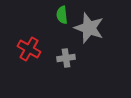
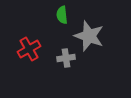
gray star: moved 8 px down
red cross: rotated 30 degrees clockwise
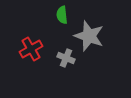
red cross: moved 2 px right
gray cross: rotated 30 degrees clockwise
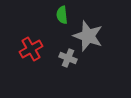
gray star: moved 1 px left
gray cross: moved 2 px right
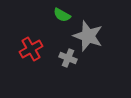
green semicircle: rotated 54 degrees counterclockwise
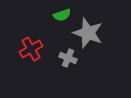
green semicircle: rotated 48 degrees counterclockwise
gray star: moved 3 px up
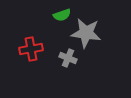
gray star: moved 2 px left; rotated 12 degrees counterclockwise
red cross: rotated 20 degrees clockwise
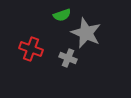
gray star: rotated 16 degrees clockwise
red cross: rotated 30 degrees clockwise
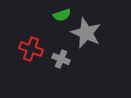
gray cross: moved 7 px left, 1 px down
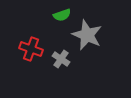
gray star: moved 1 px right, 2 px down
gray cross: rotated 12 degrees clockwise
